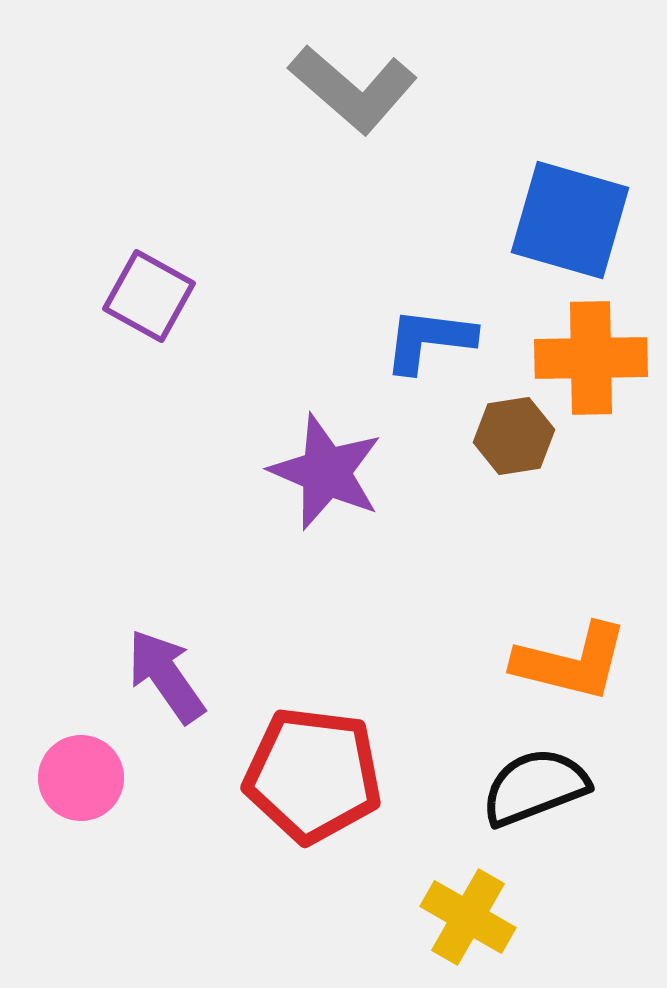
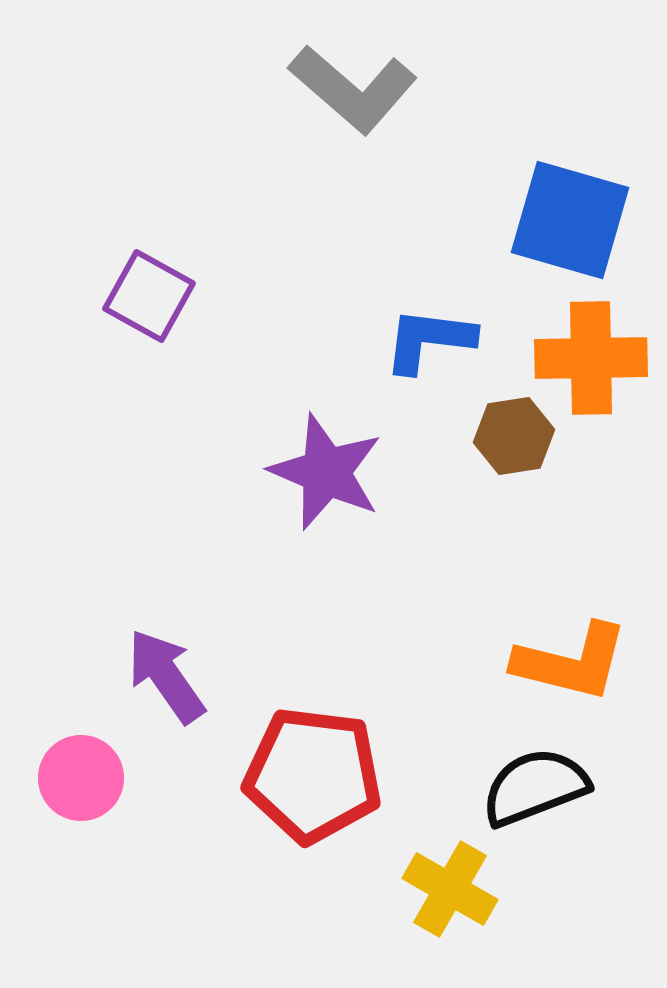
yellow cross: moved 18 px left, 28 px up
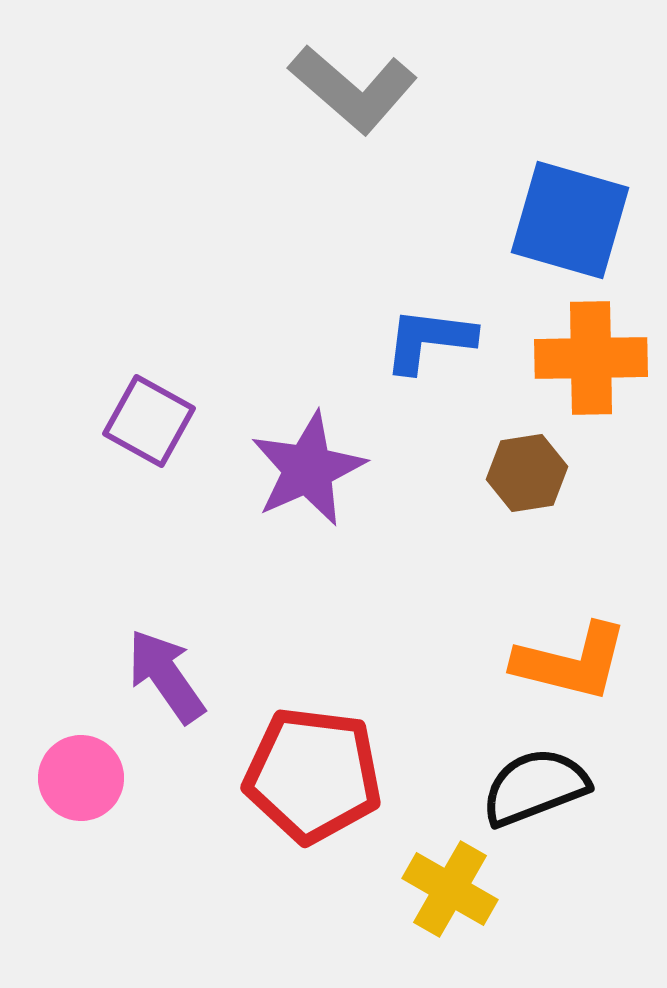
purple square: moved 125 px down
brown hexagon: moved 13 px right, 37 px down
purple star: moved 18 px left, 3 px up; rotated 25 degrees clockwise
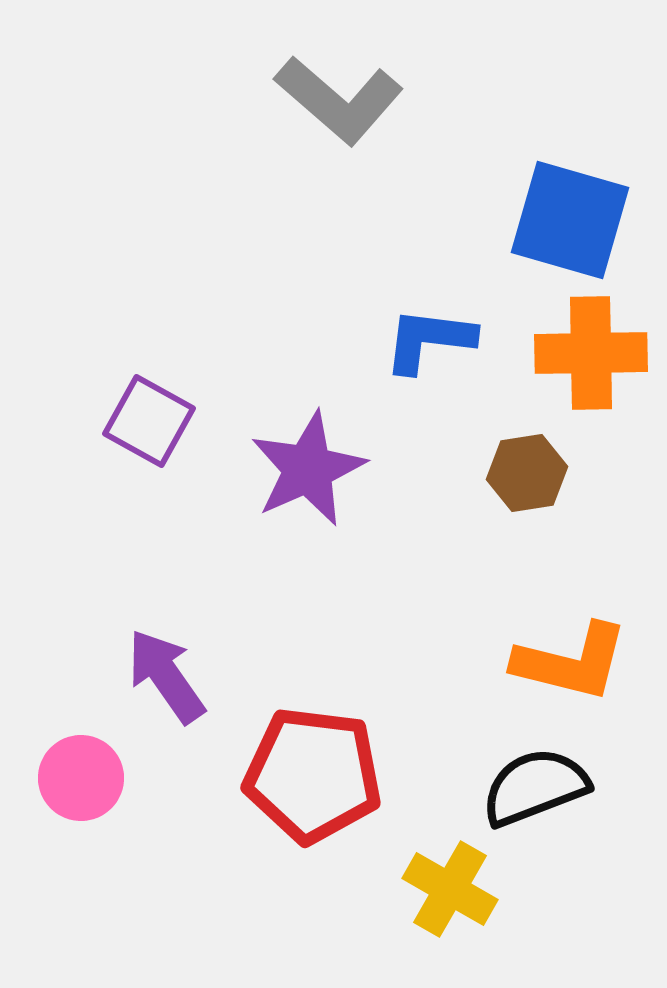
gray L-shape: moved 14 px left, 11 px down
orange cross: moved 5 px up
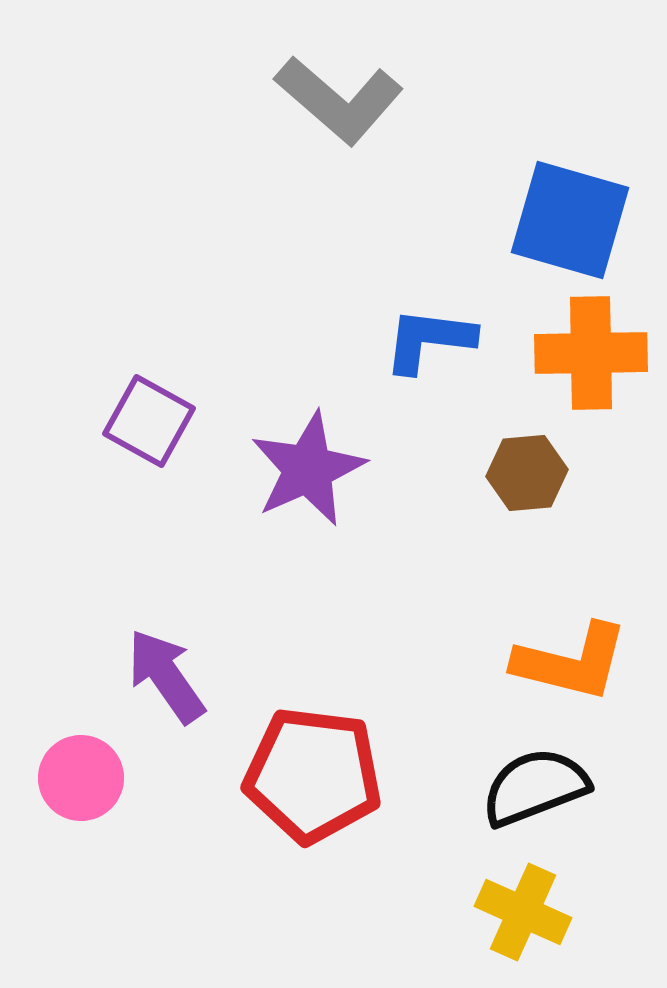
brown hexagon: rotated 4 degrees clockwise
yellow cross: moved 73 px right, 23 px down; rotated 6 degrees counterclockwise
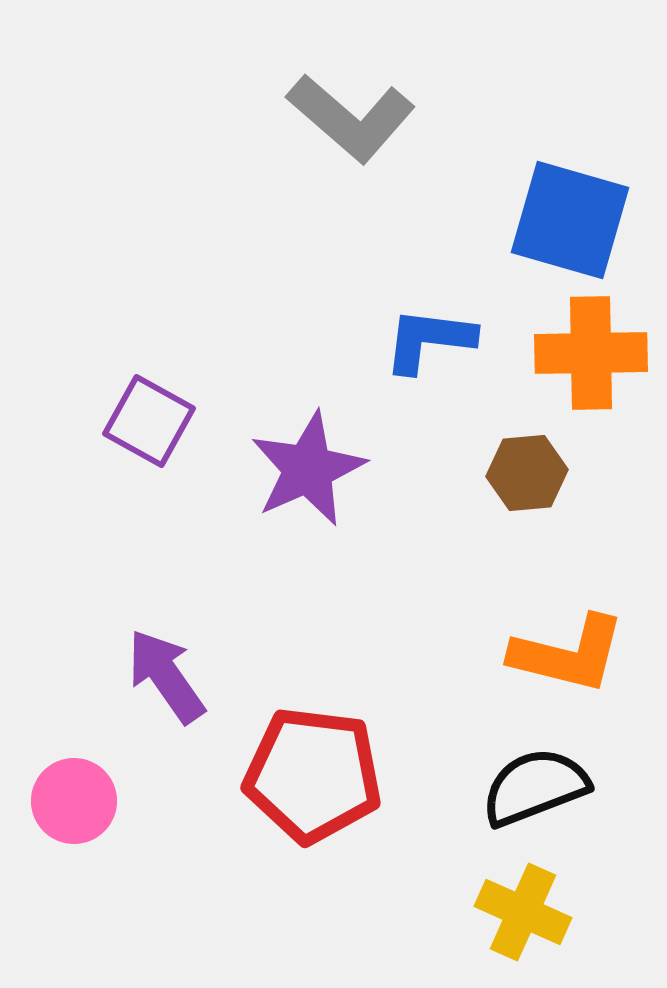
gray L-shape: moved 12 px right, 18 px down
orange L-shape: moved 3 px left, 8 px up
pink circle: moved 7 px left, 23 px down
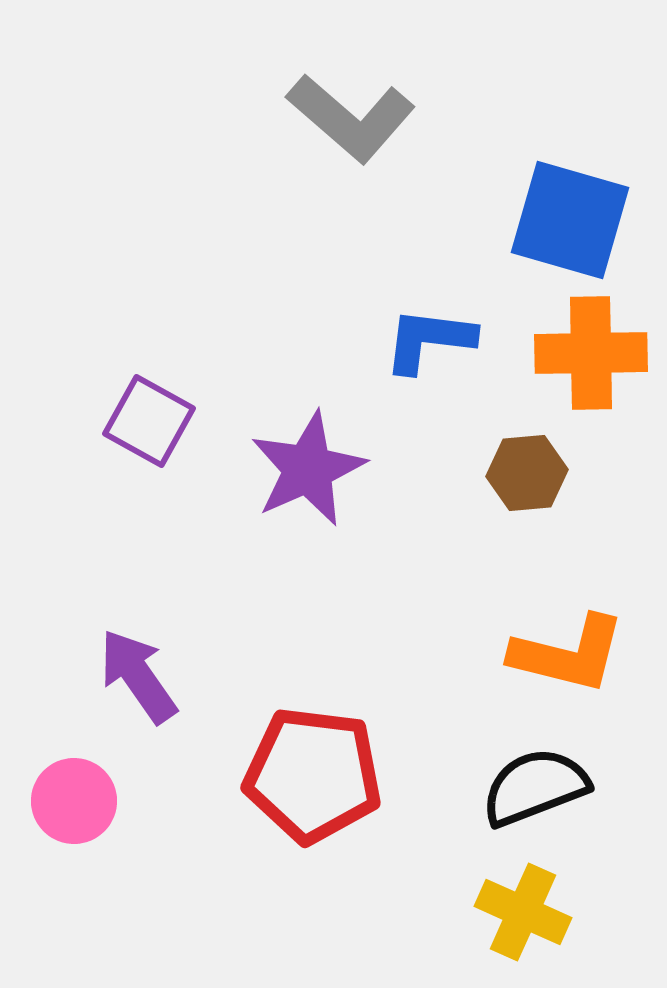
purple arrow: moved 28 px left
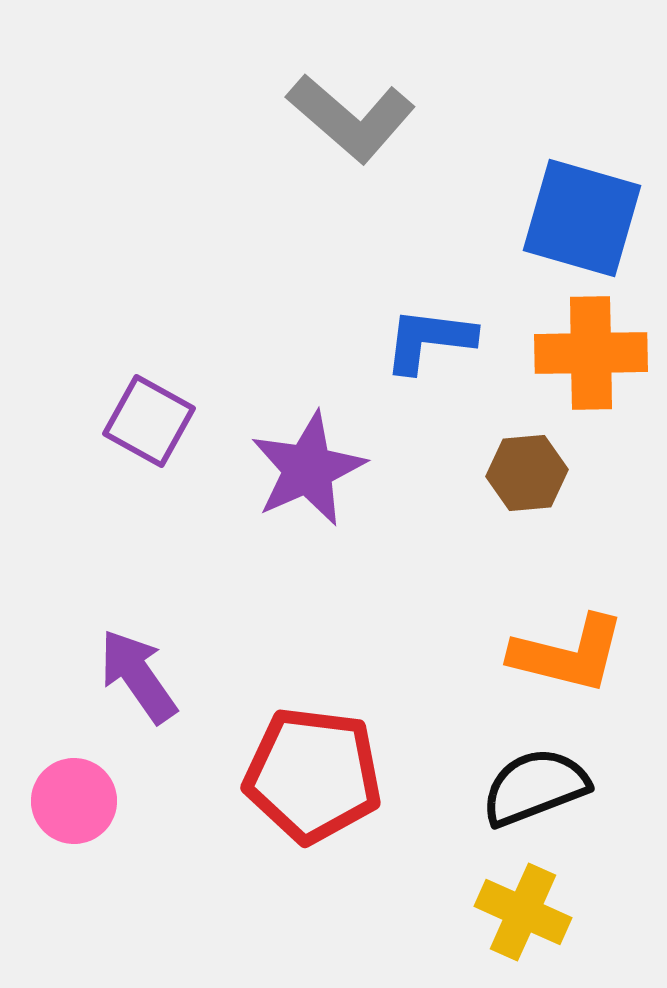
blue square: moved 12 px right, 2 px up
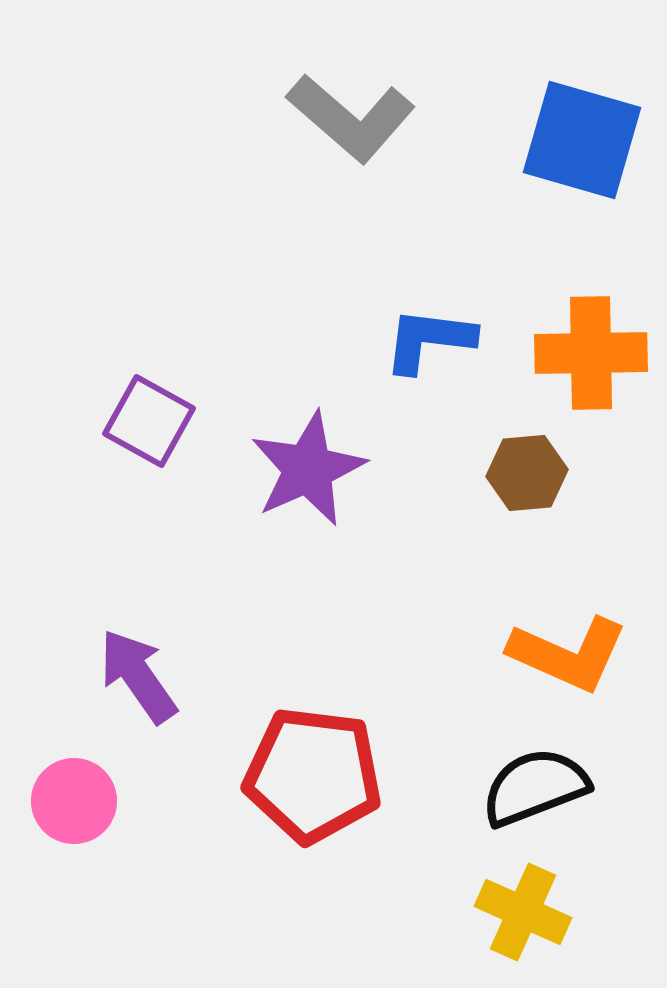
blue square: moved 78 px up
orange L-shape: rotated 10 degrees clockwise
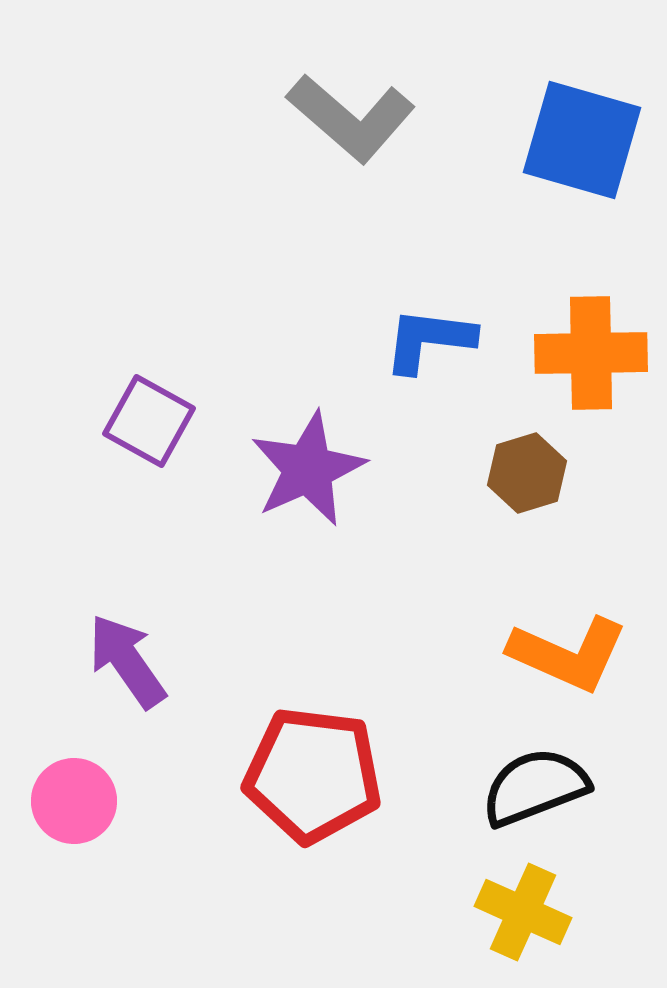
brown hexagon: rotated 12 degrees counterclockwise
purple arrow: moved 11 px left, 15 px up
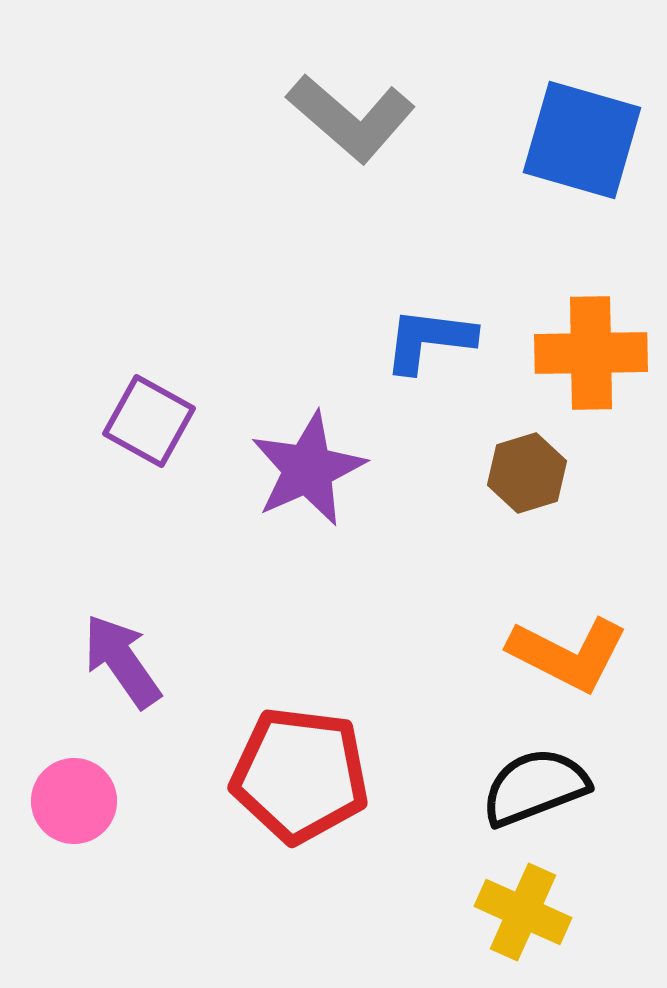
orange L-shape: rotated 3 degrees clockwise
purple arrow: moved 5 px left
red pentagon: moved 13 px left
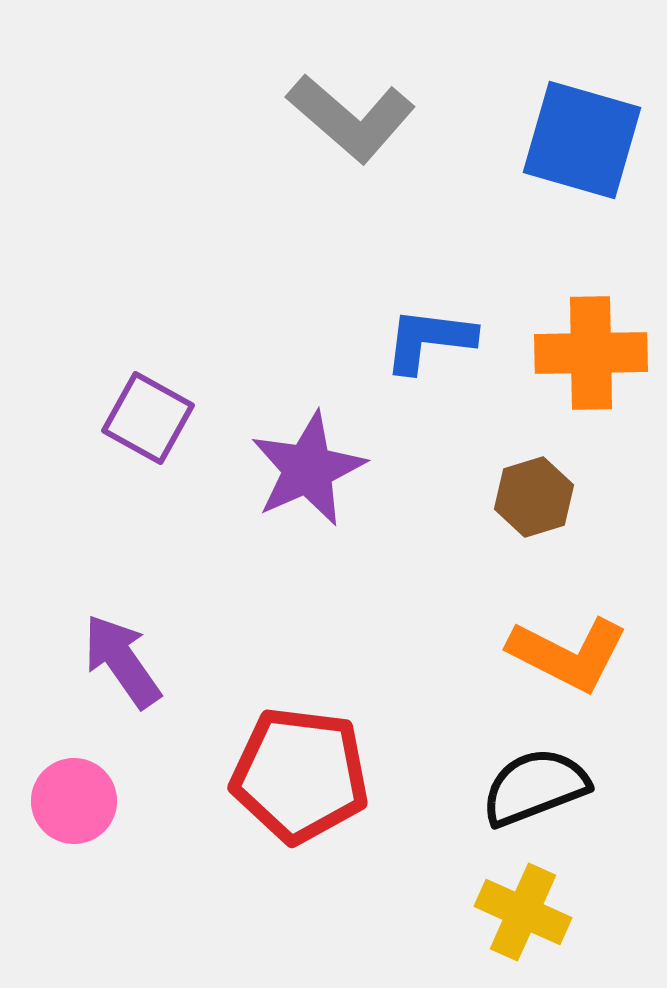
purple square: moved 1 px left, 3 px up
brown hexagon: moved 7 px right, 24 px down
